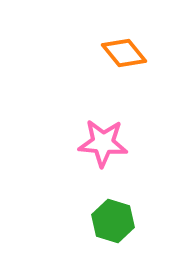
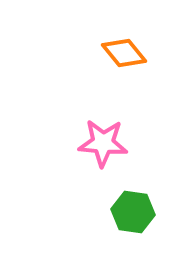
green hexagon: moved 20 px right, 9 px up; rotated 9 degrees counterclockwise
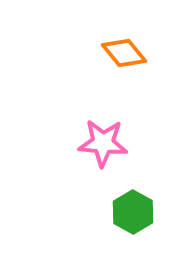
green hexagon: rotated 21 degrees clockwise
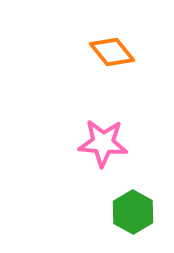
orange diamond: moved 12 px left, 1 px up
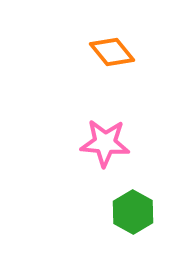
pink star: moved 2 px right
